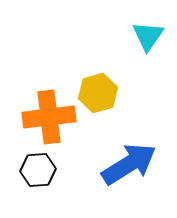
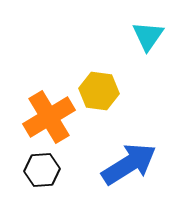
yellow hexagon: moved 1 px right, 2 px up; rotated 24 degrees clockwise
orange cross: rotated 24 degrees counterclockwise
black hexagon: moved 4 px right
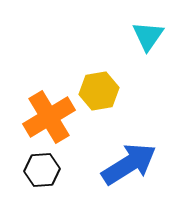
yellow hexagon: rotated 18 degrees counterclockwise
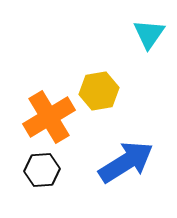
cyan triangle: moved 1 px right, 2 px up
blue arrow: moved 3 px left, 2 px up
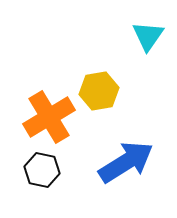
cyan triangle: moved 1 px left, 2 px down
black hexagon: rotated 16 degrees clockwise
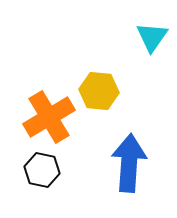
cyan triangle: moved 4 px right, 1 px down
yellow hexagon: rotated 15 degrees clockwise
blue arrow: moved 3 px right, 1 px down; rotated 54 degrees counterclockwise
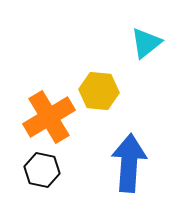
cyan triangle: moved 6 px left, 6 px down; rotated 16 degrees clockwise
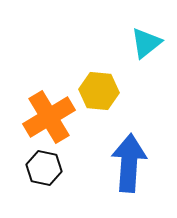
black hexagon: moved 2 px right, 2 px up
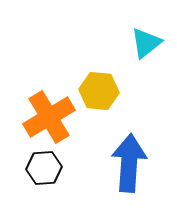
black hexagon: rotated 16 degrees counterclockwise
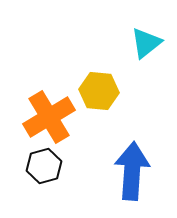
blue arrow: moved 3 px right, 8 px down
black hexagon: moved 2 px up; rotated 12 degrees counterclockwise
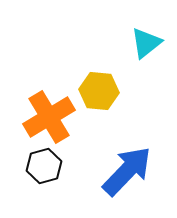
blue arrow: moved 5 px left; rotated 40 degrees clockwise
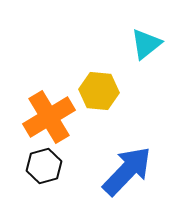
cyan triangle: moved 1 px down
